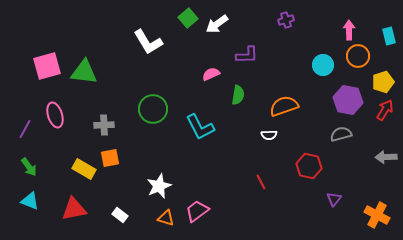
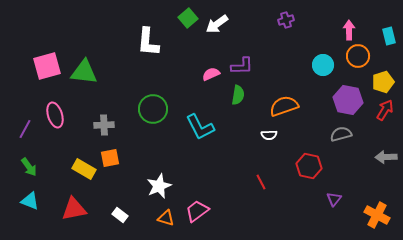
white L-shape: rotated 36 degrees clockwise
purple L-shape: moved 5 px left, 11 px down
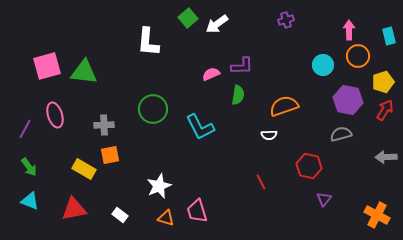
orange square: moved 3 px up
purple triangle: moved 10 px left
pink trapezoid: rotated 70 degrees counterclockwise
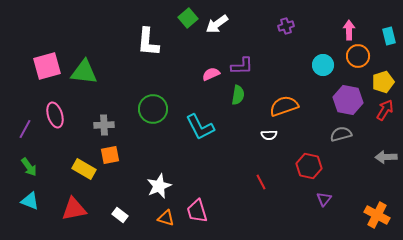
purple cross: moved 6 px down
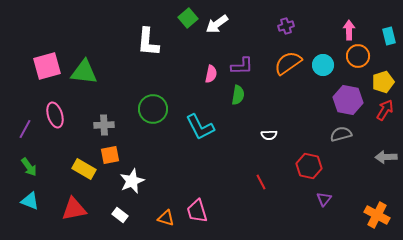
pink semicircle: rotated 126 degrees clockwise
orange semicircle: moved 4 px right, 43 px up; rotated 16 degrees counterclockwise
white star: moved 27 px left, 5 px up
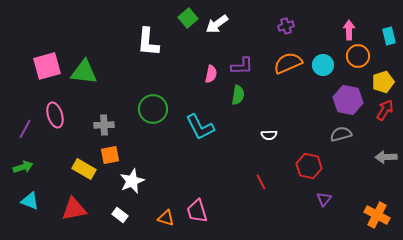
orange semicircle: rotated 12 degrees clockwise
green arrow: moved 6 px left; rotated 72 degrees counterclockwise
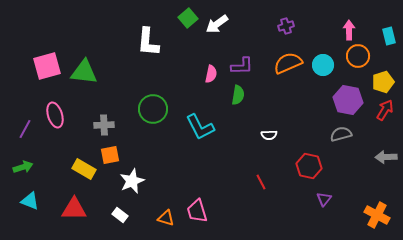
red triangle: rotated 12 degrees clockwise
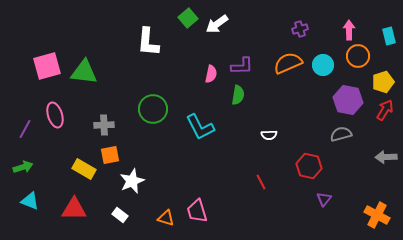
purple cross: moved 14 px right, 3 px down
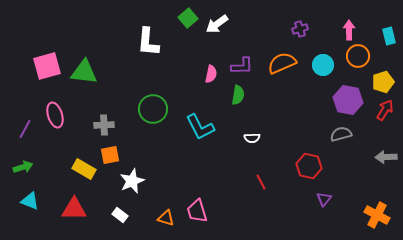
orange semicircle: moved 6 px left
white semicircle: moved 17 px left, 3 px down
